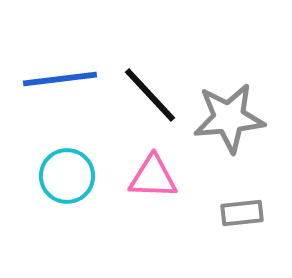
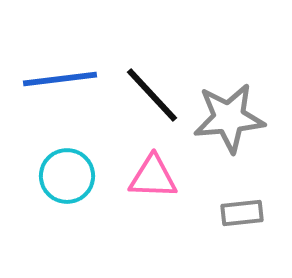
black line: moved 2 px right
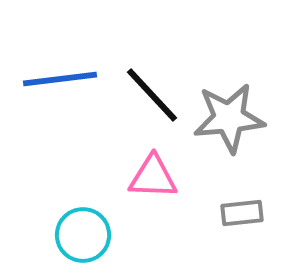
cyan circle: moved 16 px right, 59 px down
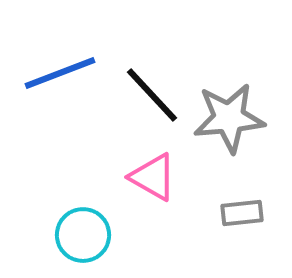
blue line: moved 6 px up; rotated 14 degrees counterclockwise
pink triangle: rotated 28 degrees clockwise
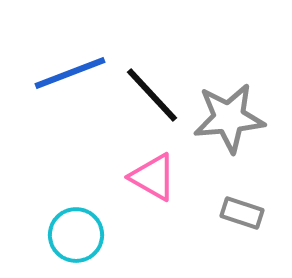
blue line: moved 10 px right
gray rectangle: rotated 24 degrees clockwise
cyan circle: moved 7 px left
